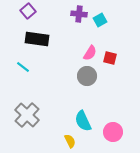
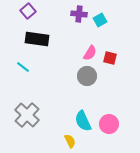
pink circle: moved 4 px left, 8 px up
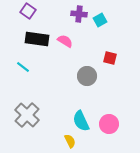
purple square: rotated 14 degrees counterclockwise
pink semicircle: moved 25 px left, 12 px up; rotated 91 degrees counterclockwise
cyan semicircle: moved 2 px left
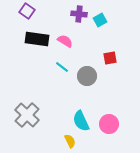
purple square: moved 1 px left
red square: rotated 24 degrees counterclockwise
cyan line: moved 39 px right
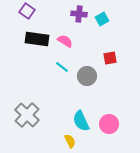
cyan square: moved 2 px right, 1 px up
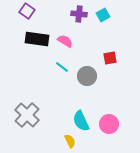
cyan square: moved 1 px right, 4 px up
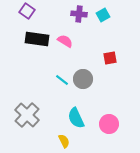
cyan line: moved 13 px down
gray circle: moved 4 px left, 3 px down
cyan semicircle: moved 5 px left, 3 px up
yellow semicircle: moved 6 px left
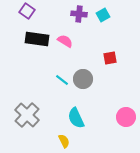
pink circle: moved 17 px right, 7 px up
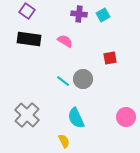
black rectangle: moved 8 px left
cyan line: moved 1 px right, 1 px down
